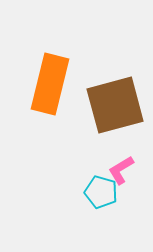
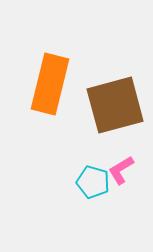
cyan pentagon: moved 8 px left, 10 px up
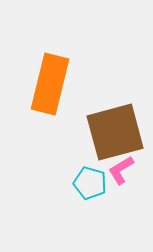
brown square: moved 27 px down
cyan pentagon: moved 3 px left, 1 px down
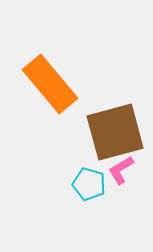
orange rectangle: rotated 54 degrees counterclockwise
cyan pentagon: moved 1 px left, 1 px down
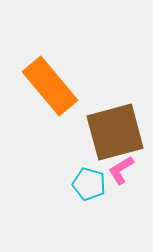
orange rectangle: moved 2 px down
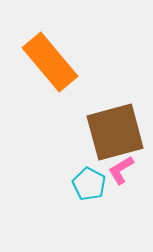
orange rectangle: moved 24 px up
cyan pentagon: rotated 12 degrees clockwise
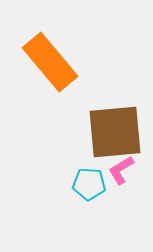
brown square: rotated 10 degrees clockwise
cyan pentagon: rotated 24 degrees counterclockwise
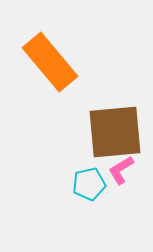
cyan pentagon: rotated 16 degrees counterclockwise
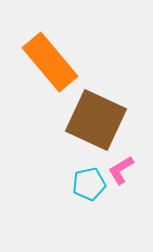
brown square: moved 19 px left, 12 px up; rotated 30 degrees clockwise
